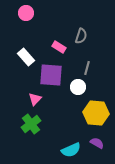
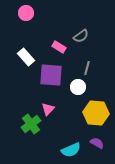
gray semicircle: rotated 35 degrees clockwise
pink triangle: moved 13 px right, 10 px down
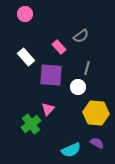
pink circle: moved 1 px left, 1 px down
pink rectangle: rotated 16 degrees clockwise
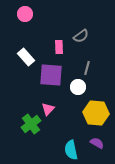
pink rectangle: rotated 40 degrees clockwise
cyan semicircle: rotated 102 degrees clockwise
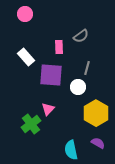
yellow hexagon: rotated 25 degrees clockwise
purple semicircle: moved 1 px right
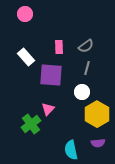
gray semicircle: moved 5 px right, 10 px down
white circle: moved 4 px right, 5 px down
yellow hexagon: moved 1 px right, 1 px down
purple semicircle: rotated 144 degrees clockwise
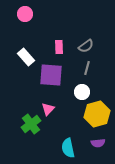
yellow hexagon: rotated 15 degrees clockwise
cyan semicircle: moved 3 px left, 2 px up
